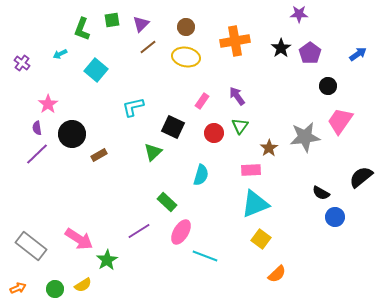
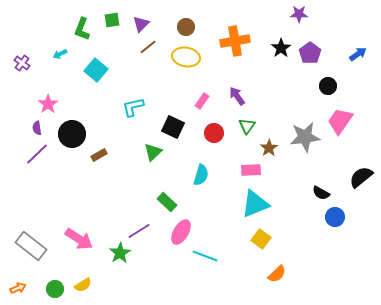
green triangle at (240, 126): moved 7 px right
green star at (107, 260): moved 13 px right, 7 px up
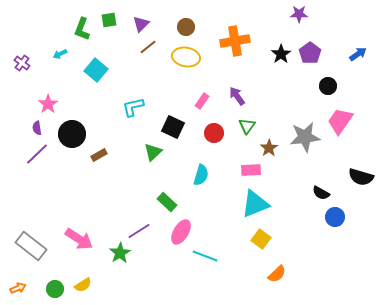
green square at (112, 20): moved 3 px left
black star at (281, 48): moved 6 px down
black semicircle at (361, 177): rotated 125 degrees counterclockwise
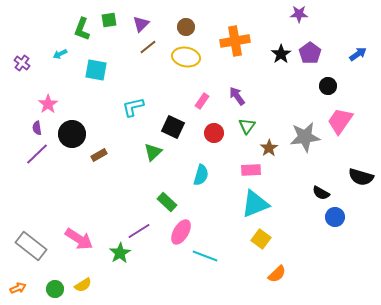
cyan square at (96, 70): rotated 30 degrees counterclockwise
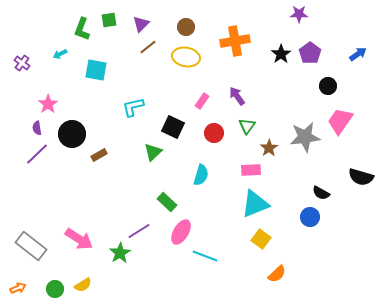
blue circle at (335, 217): moved 25 px left
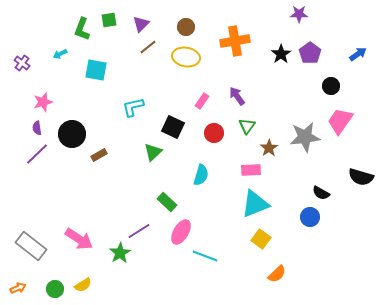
black circle at (328, 86): moved 3 px right
pink star at (48, 104): moved 5 px left, 2 px up; rotated 18 degrees clockwise
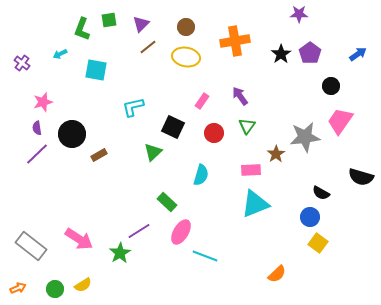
purple arrow at (237, 96): moved 3 px right
brown star at (269, 148): moved 7 px right, 6 px down
yellow square at (261, 239): moved 57 px right, 4 px down
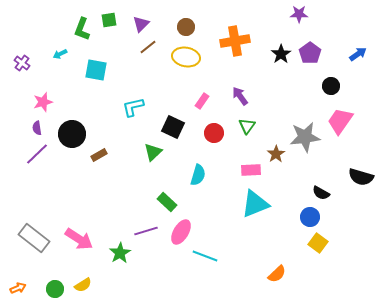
cyan semicircle at (201, 175): moved 3 px left
purple line at (139, 231): moved 7 px right; rotated 15 degrees clockwise
gray rectangle at (31, 246): moved 3 px right, 8 px up
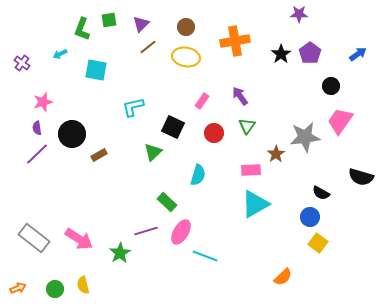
cyan triangle at (255, 204): rotated 8 degrees counterclockwise
orange semicircle at (277, 274): moved 6 px right, 3 px down
yellow semicircle at (83, 285): rotated 108 degrees clockwise
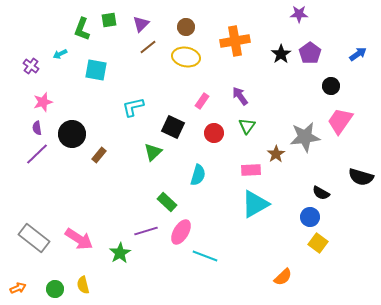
purple cross at (22, 63): moved 9 px right, 3 px down
brown rectangle at (99, 155): rotated 21 degrees counterclockwise
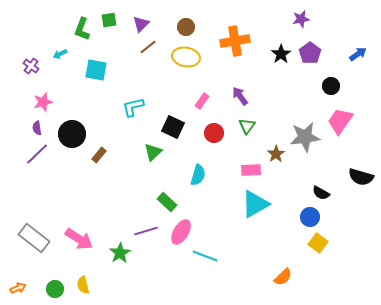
purple star at (299, 14): moved 2 px right, 5 px down; rotated 12 degrees counterclockwise
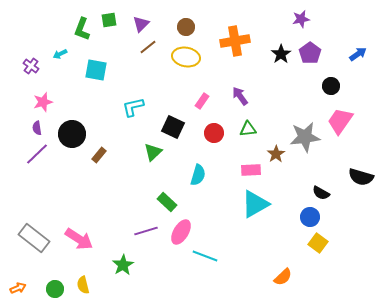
green triangle at (247, 126): moved 1 px right, 3 px down; rotated 48 degrees clockwise
green star at (120, 253): moved 3 px right, 12 px down
